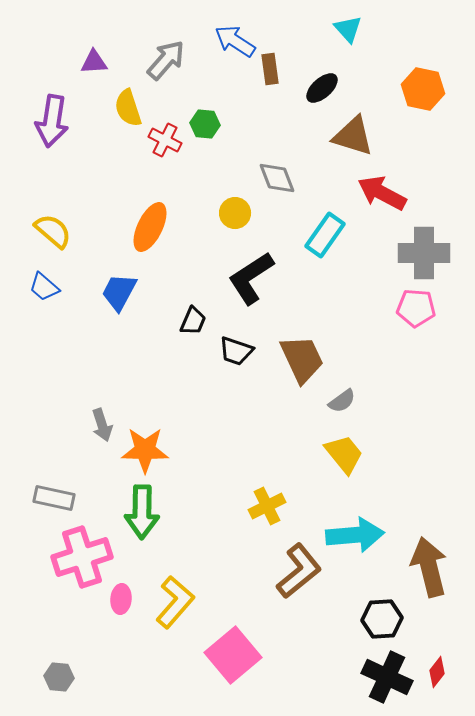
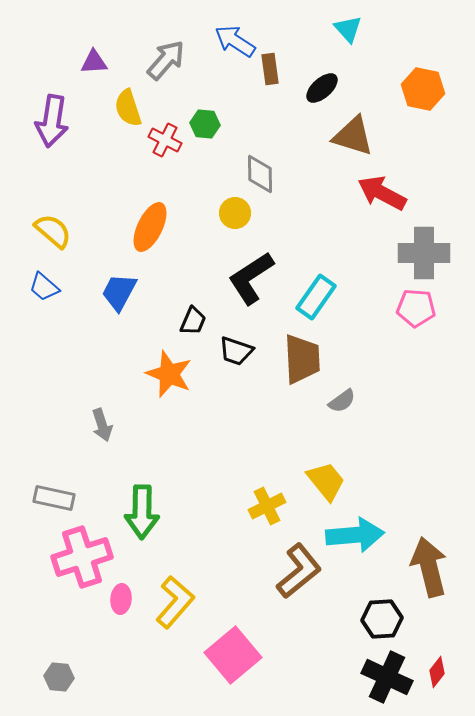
gray diamond at (277, 178): moved 17 px left, 4 px up; rotated 21 degrees clockwise
cyan rectangle at (325, 235): moved 9 px left, 62 px down
brown trapezoid at (302, 359): rotated 22 degrees clockwise
orange star at (145, 450): moved 24 px right, 76 px up; rotated 21 degrees clockwise
yellow trapezoid at (344, 454): moved 18 px left, 27 px down
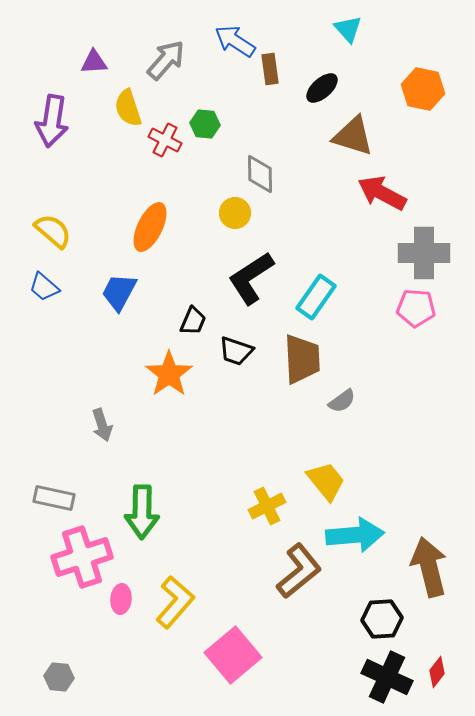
orange star at (169, 374): rotated 15 degrees clockwise
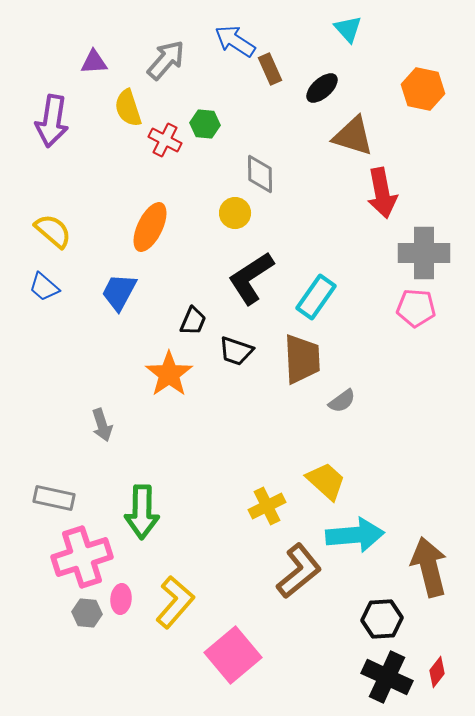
brown rectangle at (270, 69): rotated 16 degrees counterclockwise
red arrow at (382, 193): rotated 129 degrees counterclockwise
yellow trapezoid at (326, 481): rotated 9 degrees counterclockwise
gray hexagon at (59, 677): moved 28 px right, 64 px up
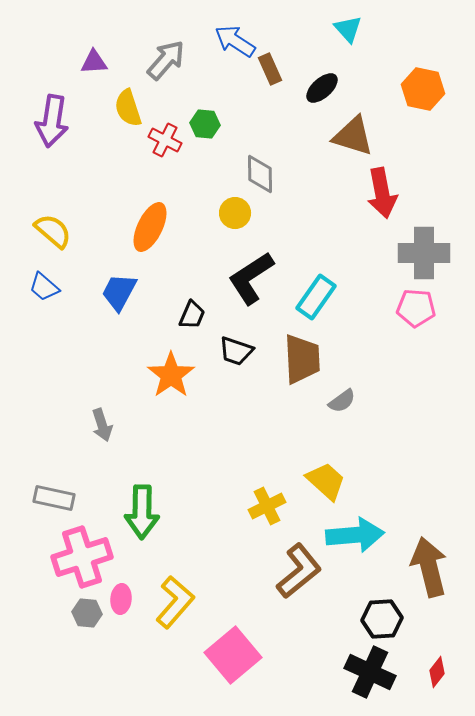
black trapezoid at (193, 321): moved 1 px left, 6 px up
orange star at (169, 374): moved 2 px right, 1 px down
black cross at (387, 677): moved 17 px left, 5 px up
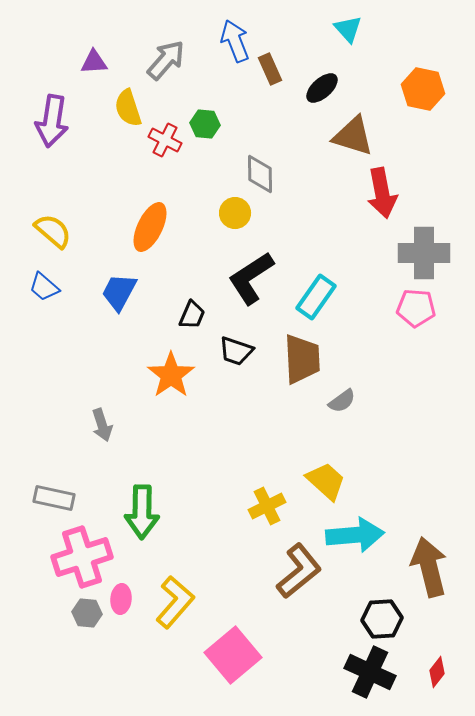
blue arrow at (235, 41): rotated 36 degrees clockwise
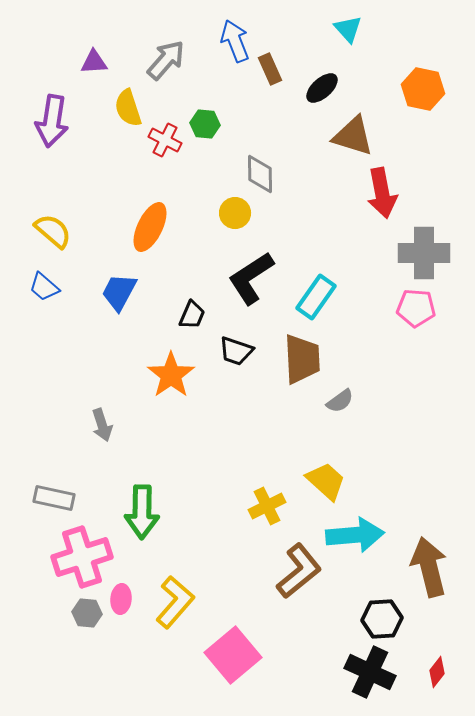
gray semicircle at (342, 401): moved 2 px left
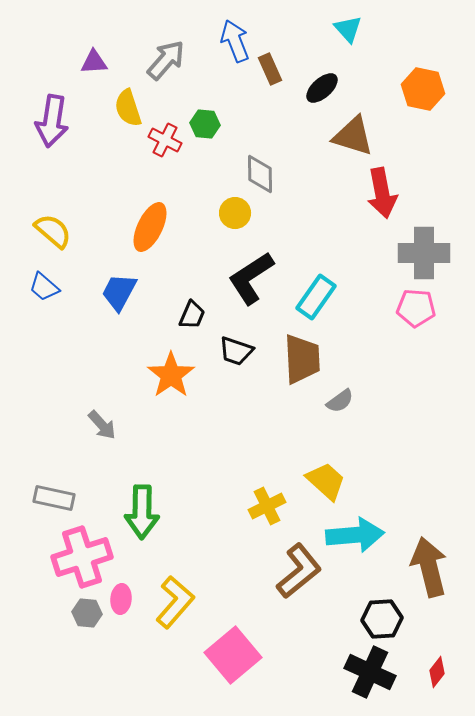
gray arrow at (102, 425): rotated 24 degrees counterclockwise
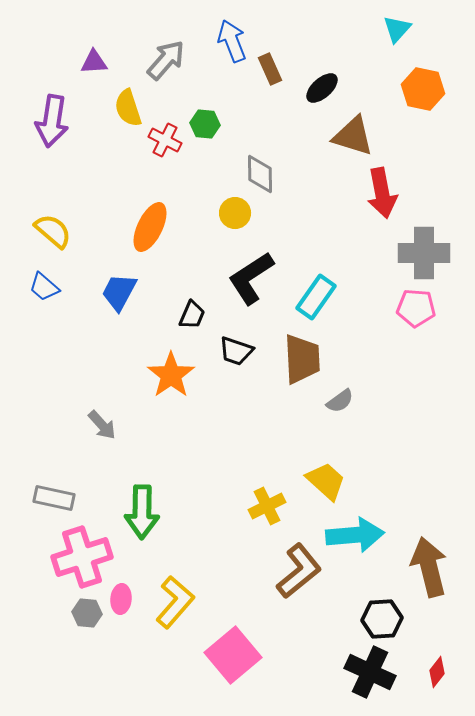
cyan triangle at (348, 29): moved 49 px right; rotated 24 degrees clockwise
blue arrow at (235, 41): moved 3 px left
